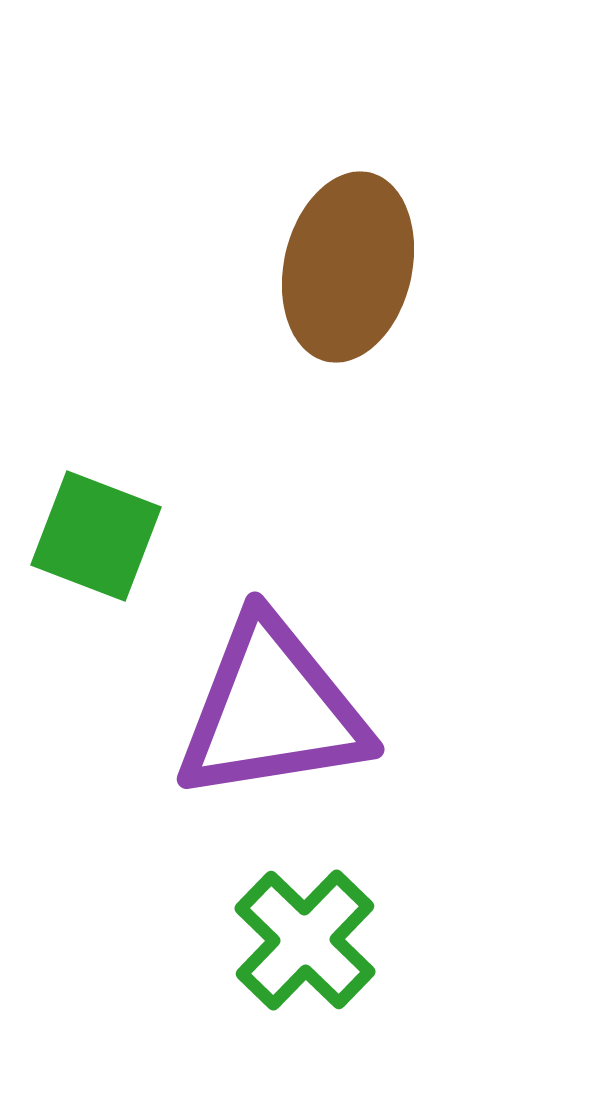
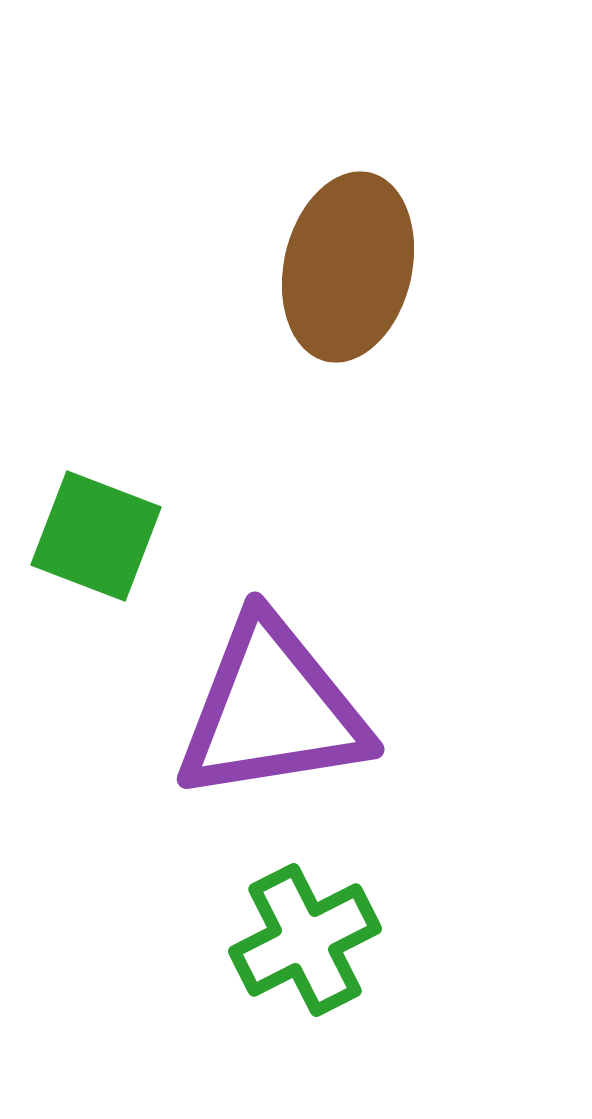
green cross: rotated 19 degrees clockwise
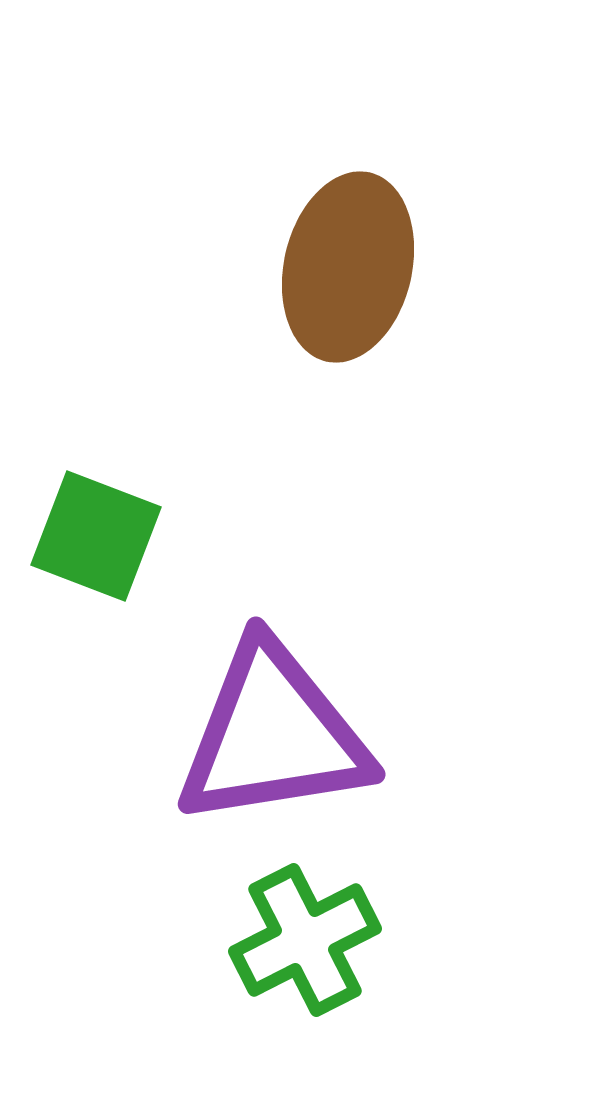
purple triangle: moved 1 px right, 25 px down
